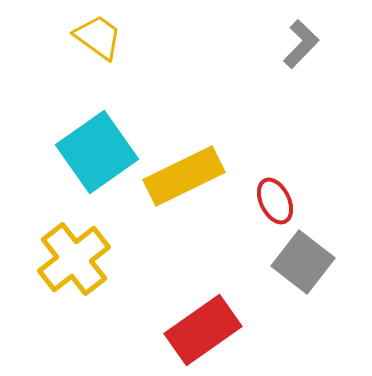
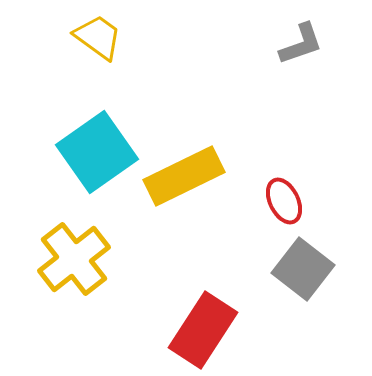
gray L-shape: rotated 27 degrees clockwise
red ellipse: moved 9 px right
gray square: moved 7 px down
red rectangle: rotated 22 degrees counterclockwise
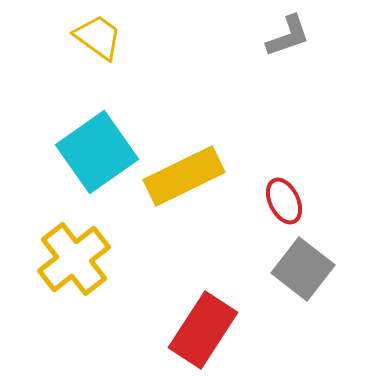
gray L-shape: moved 13 px left, 8 px up
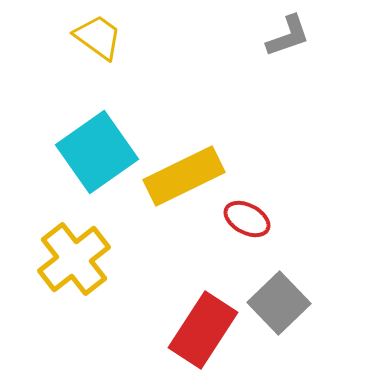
red ellipse: moved 37 px left, 18 px down; rotated 36 degrees counterclockwise
gray square: moved 24 px left, 34 px down; rotated 8 degrees clockwise
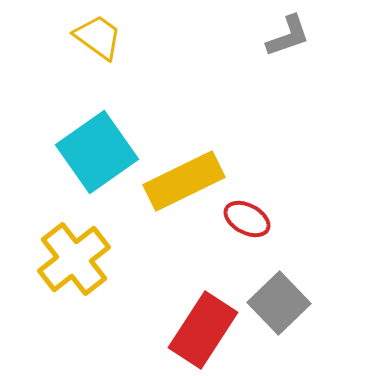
yellow rectangle: moved 5 px down
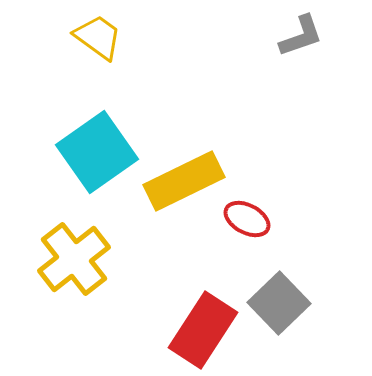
gray L-shape: moved 13 px right
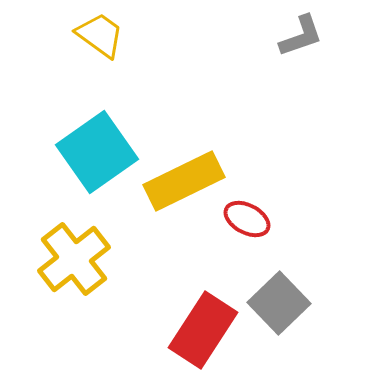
yellow trapezoid: moved 2 px right, 2 px up
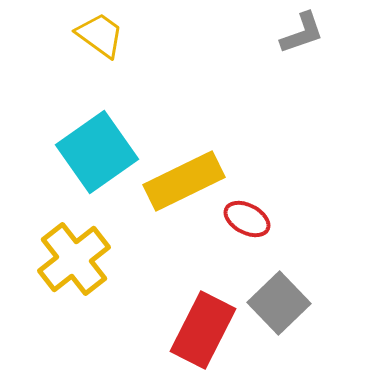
gray L-shape: moved 1 px right, 3 px up
red rectangle: rotated 6 degrees counterclockwise
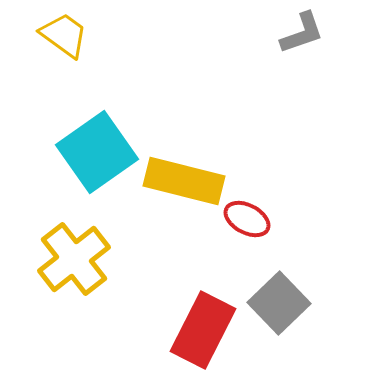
yellow trapezoid: moved 36 px left
yellow rectangle: rotated 40 degrees clockwise
